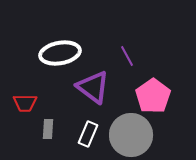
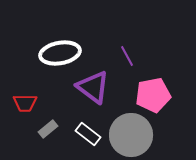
pink pentagon: moved 1 px up; rotated 24 degrees clockwise
gray rectangle: rotated 48 degrees clockwise
white rectangle: rotated 75 degrees counterclockwise
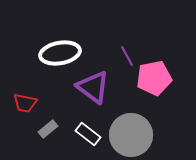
pink pentagon: moved 1 px right, 17 px up
red trapezoid: rotated 10 degrees clockwise
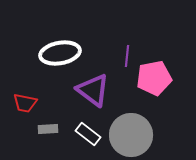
purple line: rotated 35 degrees clockwise
purple triangle: moved 3 px down
gray rectangle: rotated 36 degrees clockwise
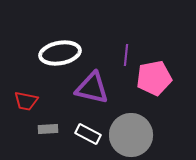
purple line: moved 1 px left, 1 px up
purple triangle: moved 1 px left, 2 px up; rotated 24 degrees counterclockwise
red trapezoid: moved 1 px right, 2 px up
white rectangle: rotated 10 degrees counterclockwise
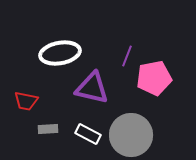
purple line: moved 1 px right, 1 px down; rotated 15 degrees clockwise
